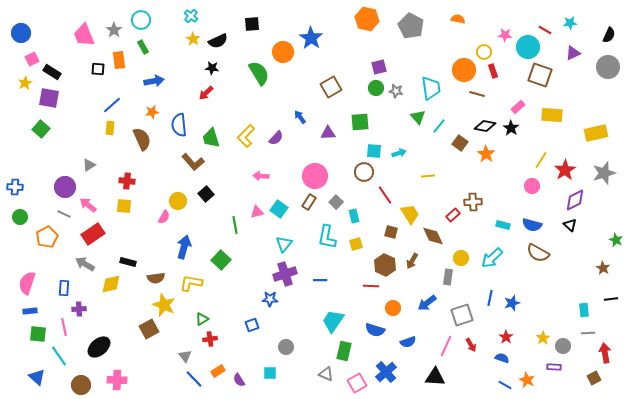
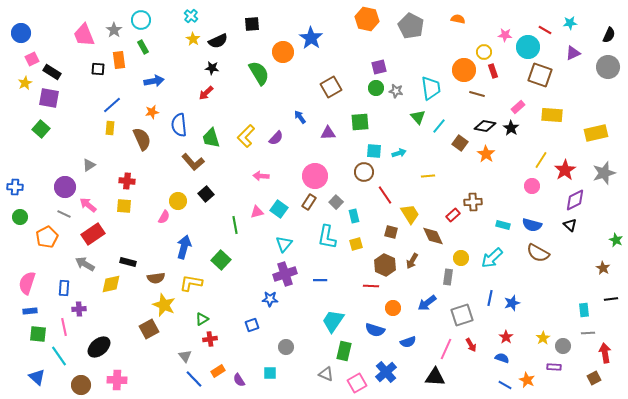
pink line at (446, 346): moved 3 px down
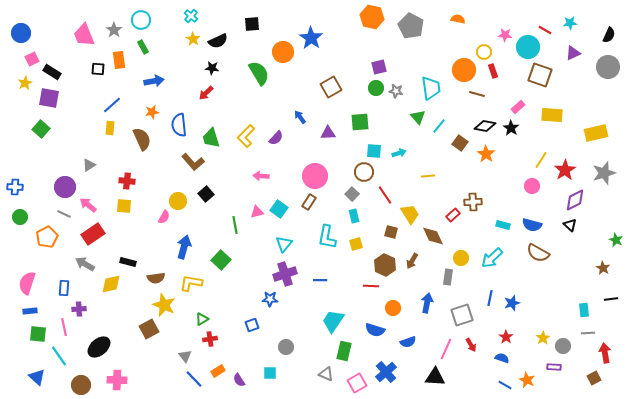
orange hexagon at (367, 19): moved 5 px right, 2 px up
gray square at (336, 202): moved 16 px right, 8 px up
blue arrow at (427, 303): rotated 138 degrees clockwise
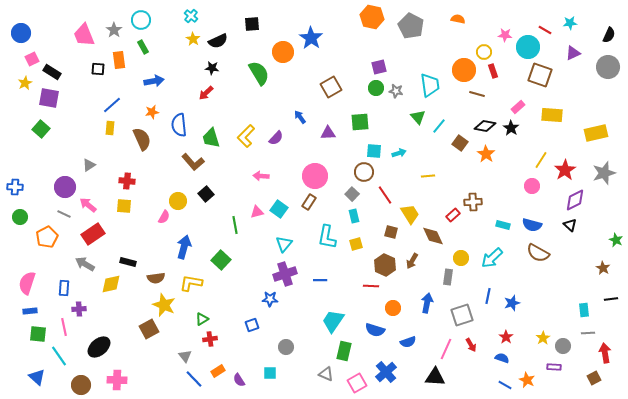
cyan trapezoid at (431, 88): moved 1 px left, 3 px up
blue line at (490, 298): moved 2 px left, 2 px up
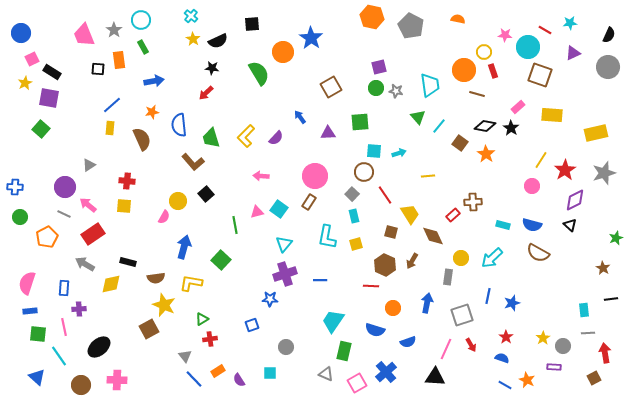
green star at (616, 240): moved 2 px up; rotated 24 degrees clockwise
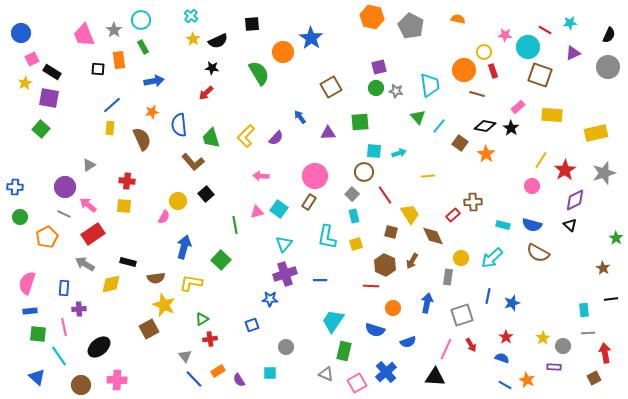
green star at (616, 238): rotated 16 degrees counterclockwise
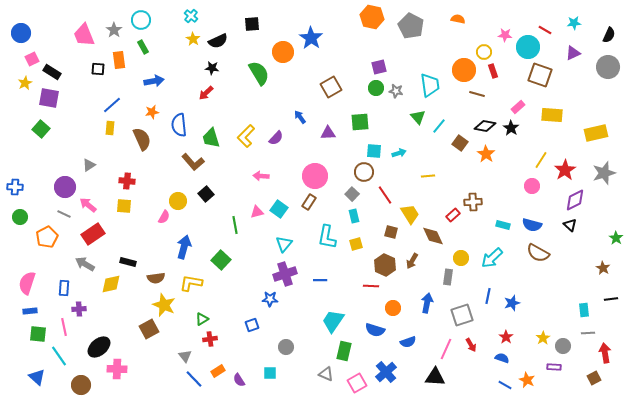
cyan star at (570, 23): moved 4 px right
pink cross at (117, 380): moved 11 px up
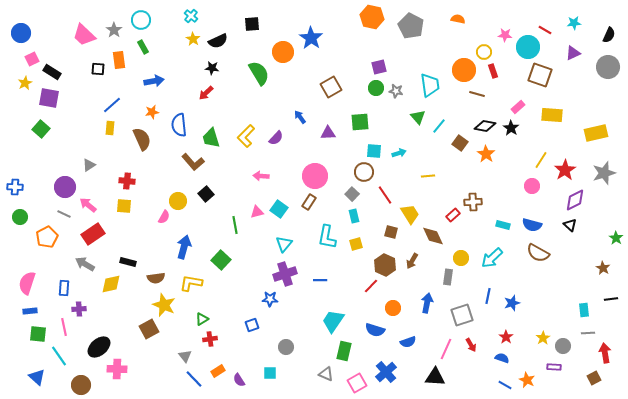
pink trapezoid at (84, 35): rotated 25 degrees counterclockwise
red line at (371, 286): rotated 49 degrees counterclockwise
